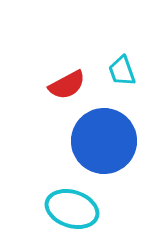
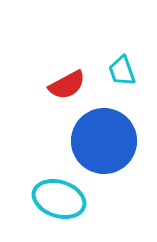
cyan ellipse: moved 13 px left, 10 px up
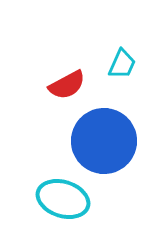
cyan trapezoid: moved 7 px up; rotated 136 degrees counterclockwise
cyan ellipse: moved 4 px right
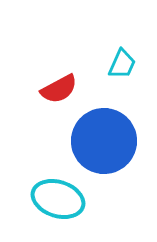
red semicircle: moved 8 px left, 4 px down
cyan ellipse: moved 5 px left
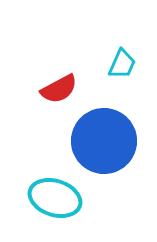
cyan ellipse: moved 3 px left, 1 px up
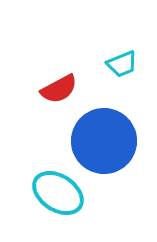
cyan trapezoid: rotated 44 degrees clockwise
cyan ellipse: moved 3 px right, 5 px up; rotated 15 degrees clockwise
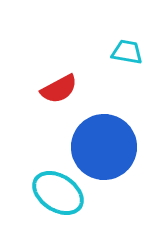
cyan trapezoid: moved 5 px right, 12 px up; rotated 148 degrees counterclockwise
blue circle: moved 6 px down
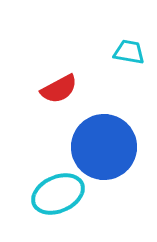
cyan trapezoid: moved 2 px right
cyan ellipse: moved 1 px down; rotated 57 degrees counterclockwise
